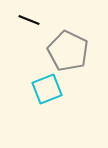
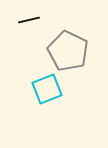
black line: rotated 35 degrees counterclockwise
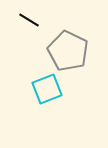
black line: rotated 45 degrees clockwise
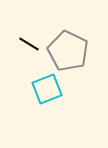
black line: moved 24 px down
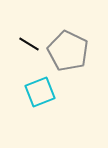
cyan square: moved 7 px left, 3 px down
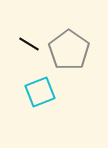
gray pentagon: moved 1 px right, 1 px up; rotated 9 degrees clockwise
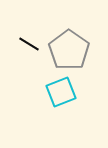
cyan square: moved 21 px right
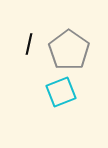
black line: rotated 70 degrees clockwise
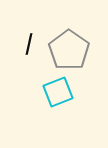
cyan square: moved 3 px left
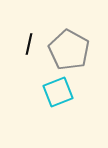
gray pentagon: rotated 6 degrees counterclockwise
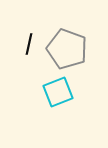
gray pentagon: moved 2 px left, 1 px up; rotated 9 degrees counterclockwise
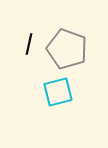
cyan square: rotated 8 degrees clockwise
